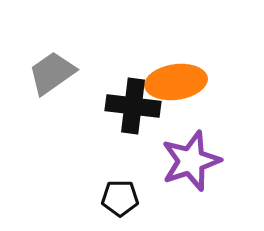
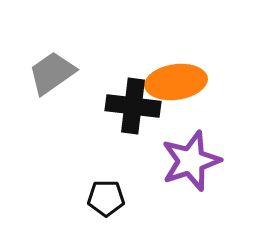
black pentagon: moved 14 px left
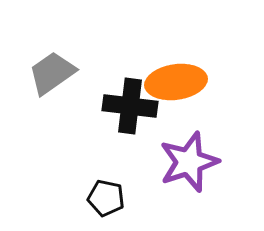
black cross: moved 3 px left
purple star: moved 2 px left, 1 px down
black pentagon: rotated 12 degrees clockwise
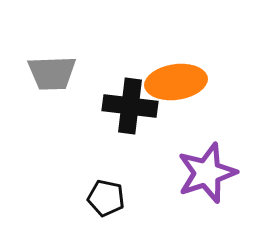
gray trapezoid: rotated 147 degrees counterclockwise
purple star: moved 18 px right, 11 px down
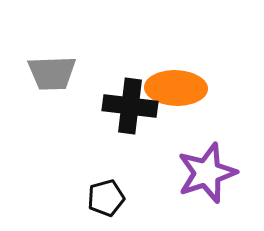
orange ellipse: moved 6 px down; rotated 10 degrees clockwise
black pentagon: rotated 27 degrees counterclockwise
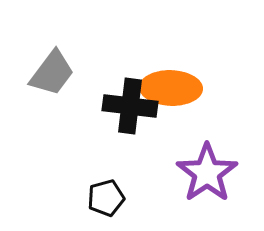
gray trapezoid: rotated 51 degrees counterclockwise
orange ellipse: moved 5 px left
purple star: rotated 16 degrees counterclockwise
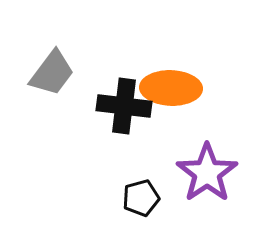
black cross: moved 6 px left
black pentagon: moved 35 px right
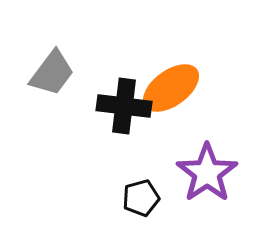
orange ellipse: rotated 38 degrees counterclockwise
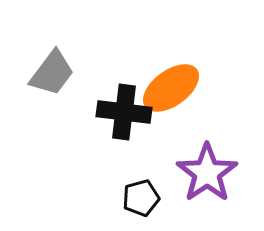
black cross: moved 6 px down
